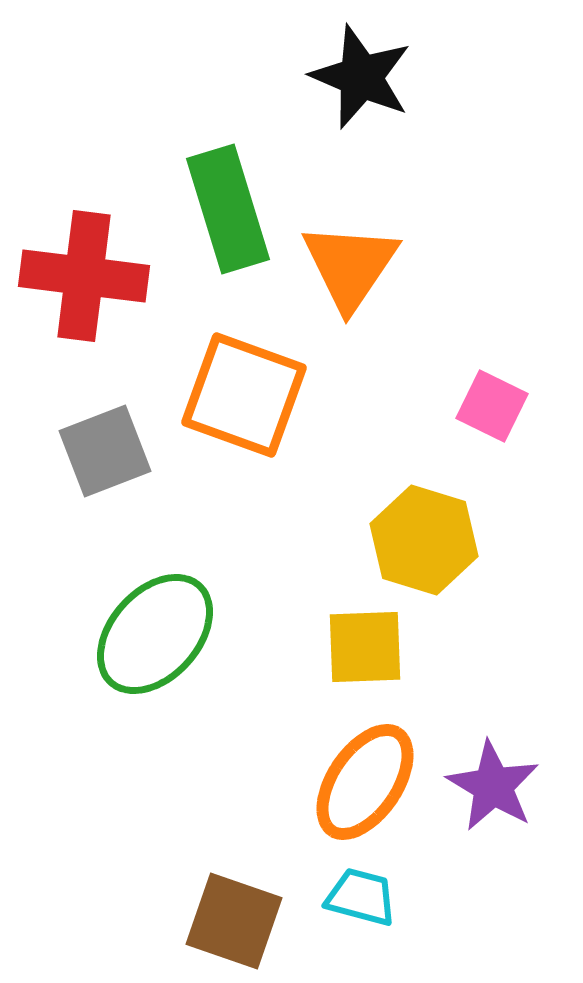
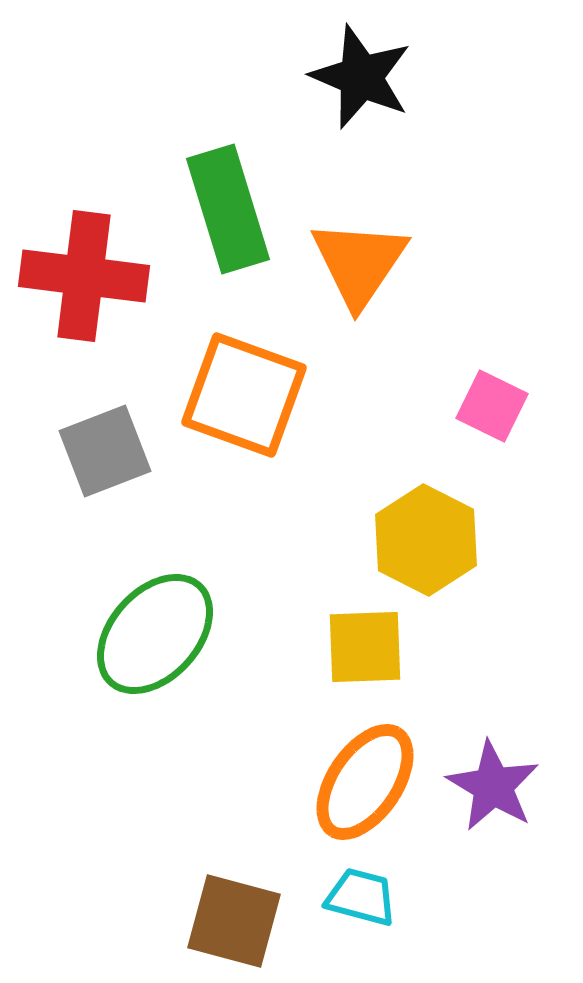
orange triangle: moved 9 px right, 3 px up
yellow hexagon: moved 2 px right; rotated 10 degrees clockwise
brown square: rotated 4 degrees counterclockwise
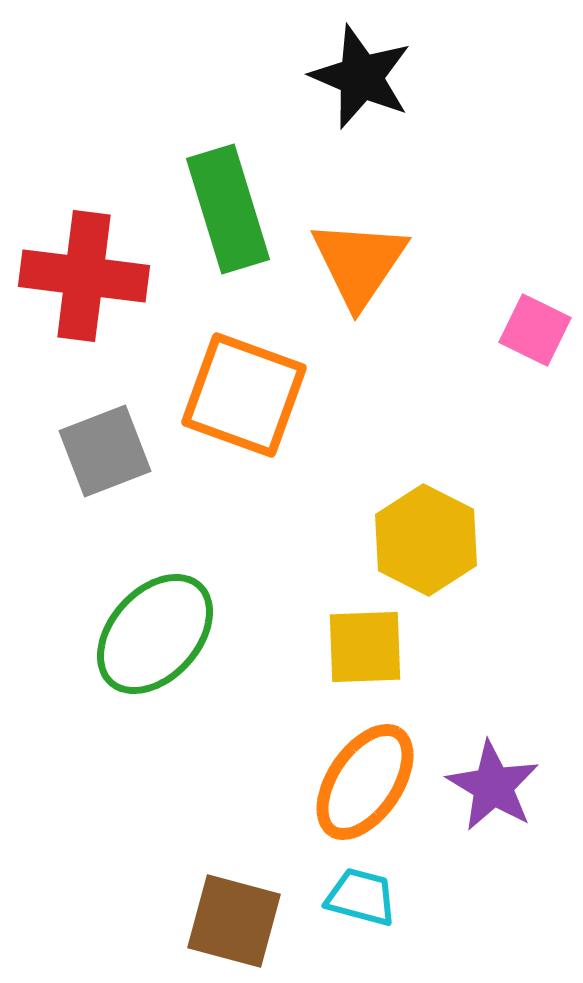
pink square: moved 43 px right, 76 px up
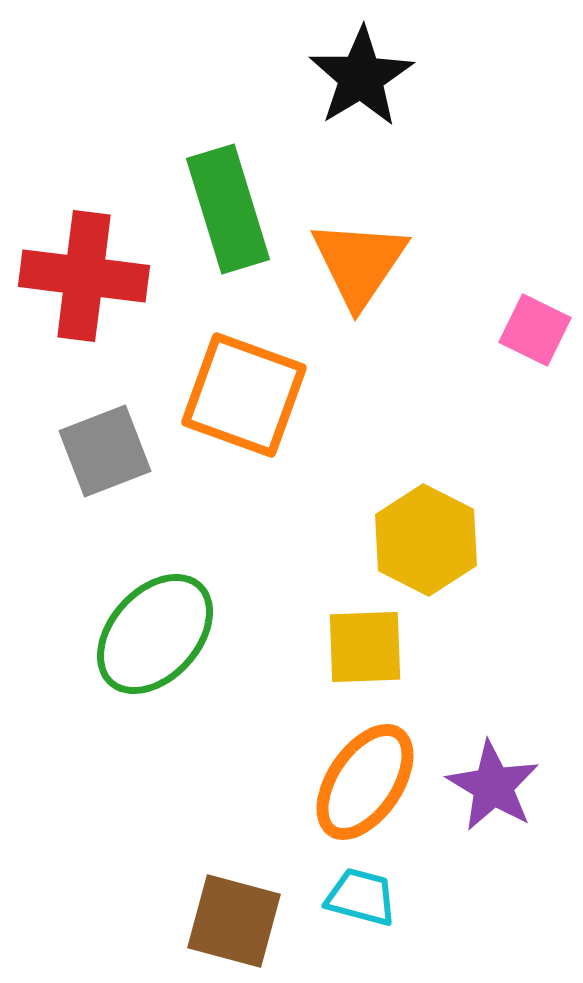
black star: rotated 18 degrees clockwise
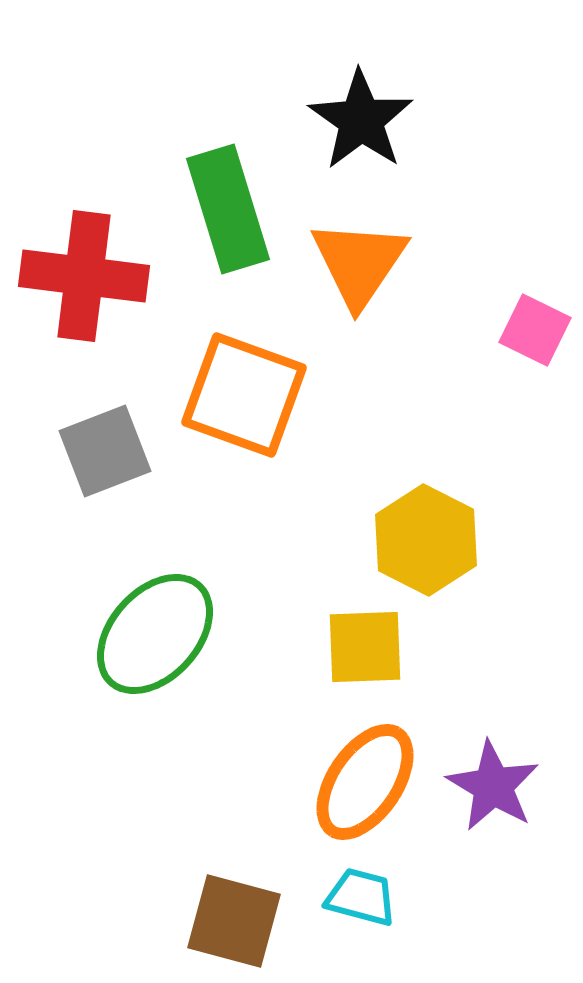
black star: moved 43 px down; rotated 6 degrees counterclockwise
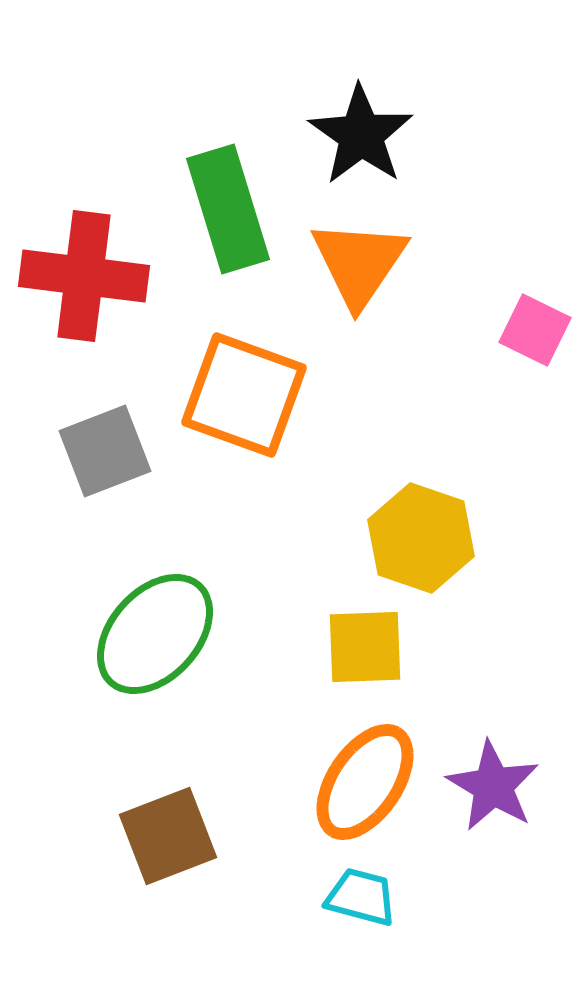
black star: moved 15 px down
yellow hexagon: moved 5 px left, 2 px up; rotated 8 degrees counterclockwise
brown square: moved 66 px left, 85 px up; rotated 36 degrees counterclockwise
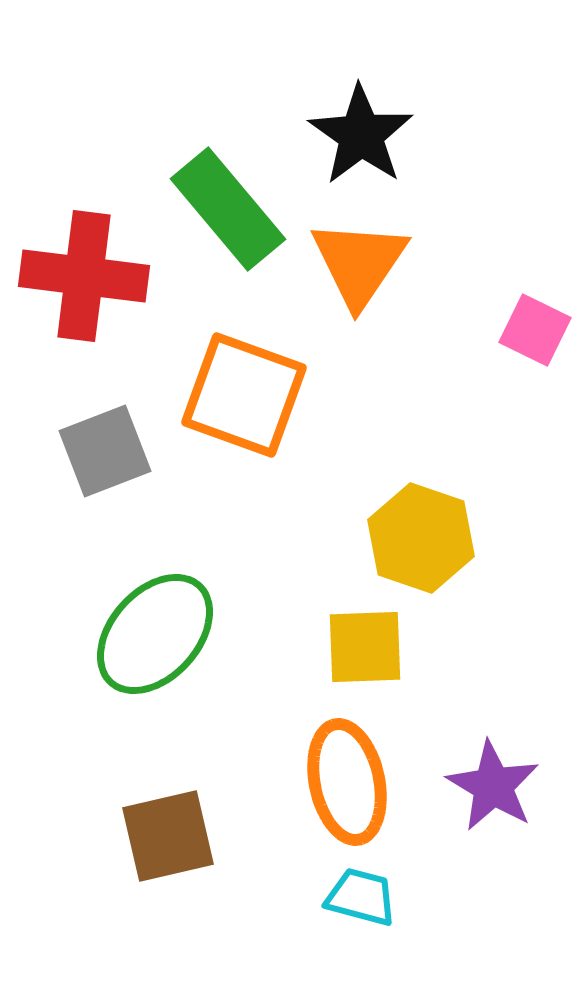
green rectangle: rotated 23 degrees counterclockwise
orange ellipse: moved 18 px left; rotated 46 degrees counterclockwise
brown square: rotated 8 degrees clockwise
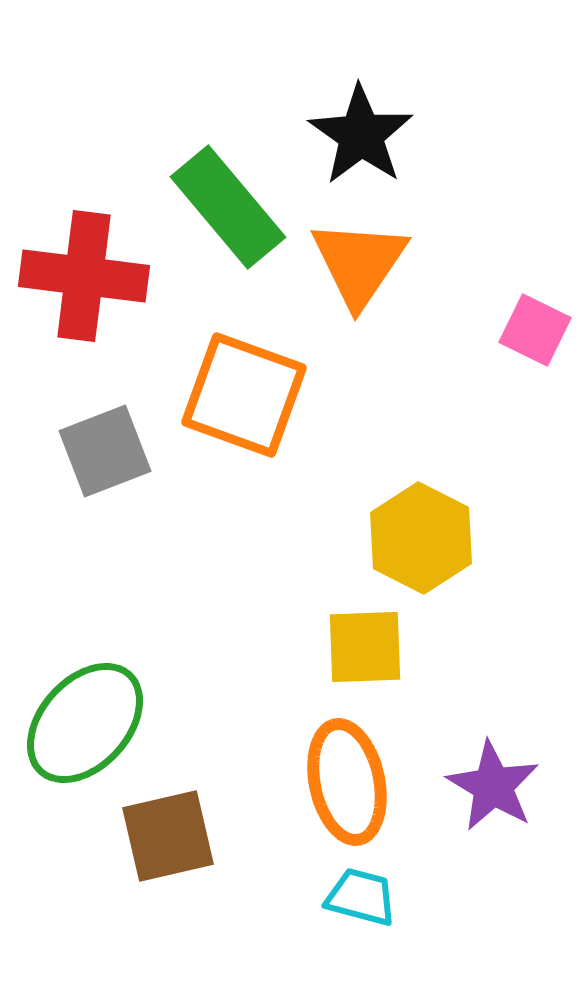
green rectangle: moved 2 px up
yellow hexagon: rotated 8 degrees clockwise
green ellipse: moved 70 px left, 89 px down
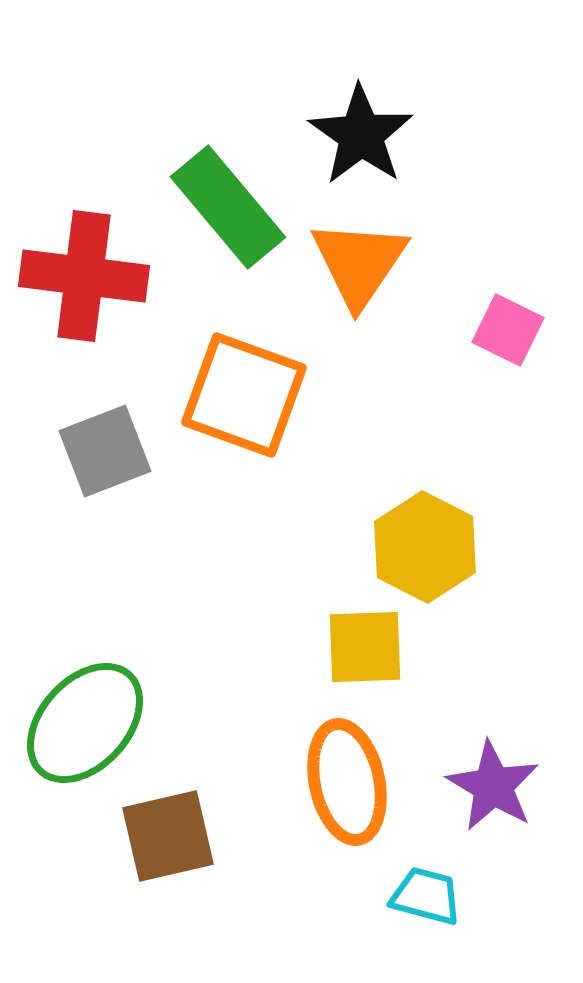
pink square: moved 27 px left
yellow hexagon: moved 4 px right, 9 px down
cyan trapezoid: moved 65 px right, 1 px up
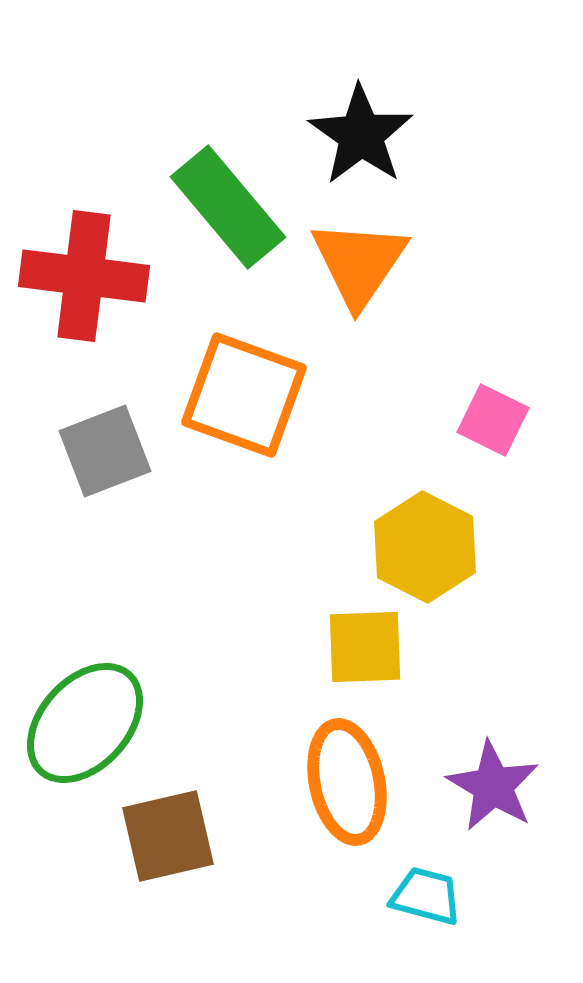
pink square: moved 15 px left, 90 px down
